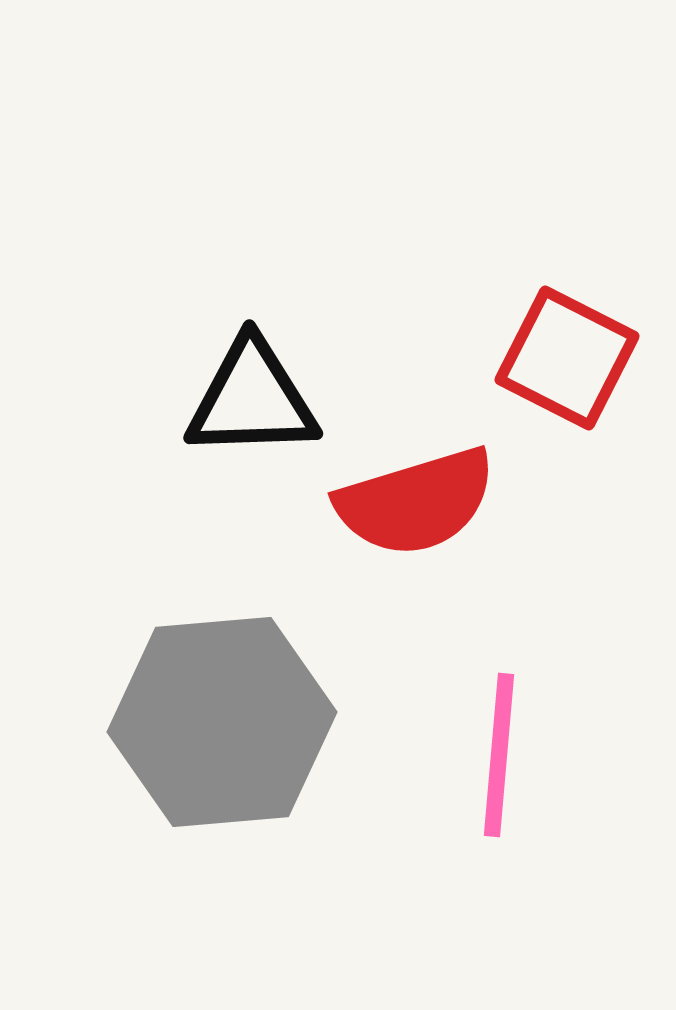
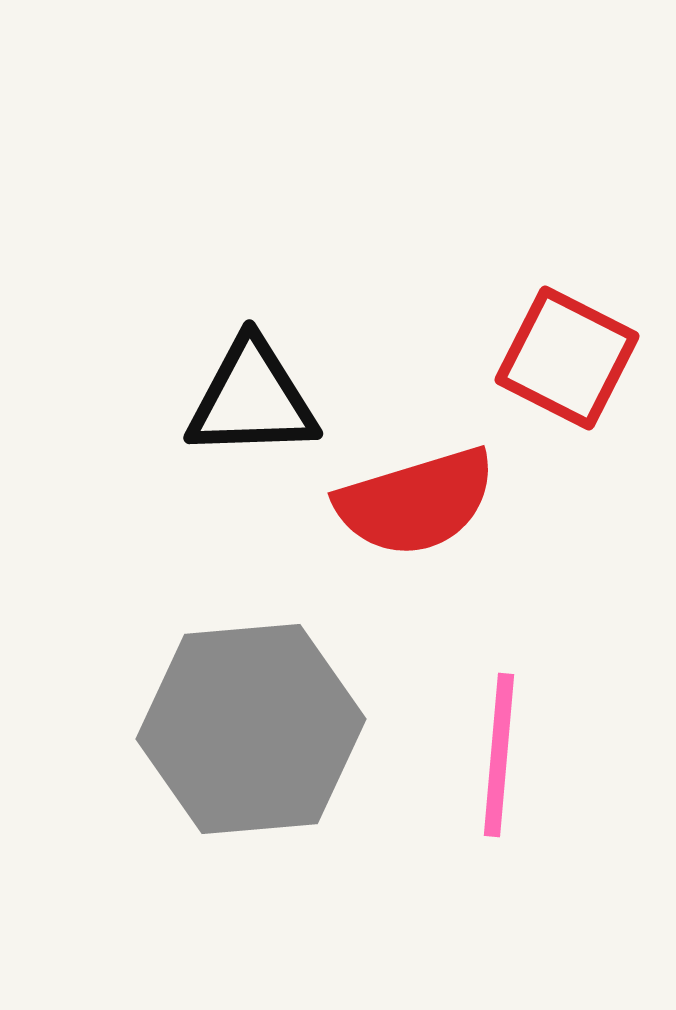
gray hexagon: moved 29 px right, 7 px down
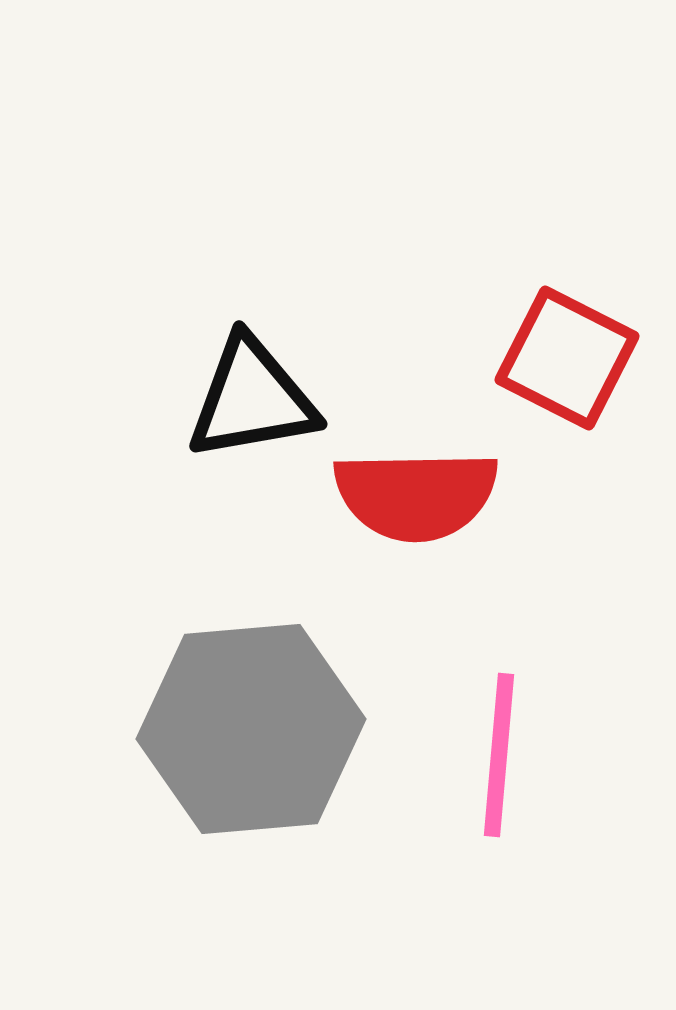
black triangle: rotated 8 degrees counterclockwise
red semicircle: moved 7 px up; rotated 16 degrees clockwise
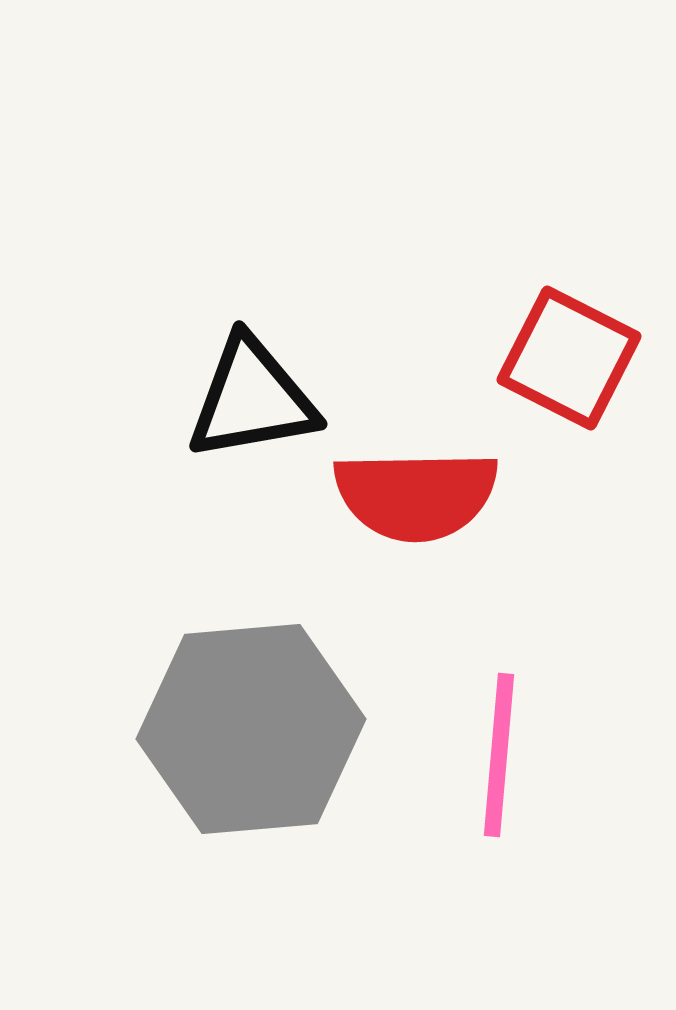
red square: moved 2 px right
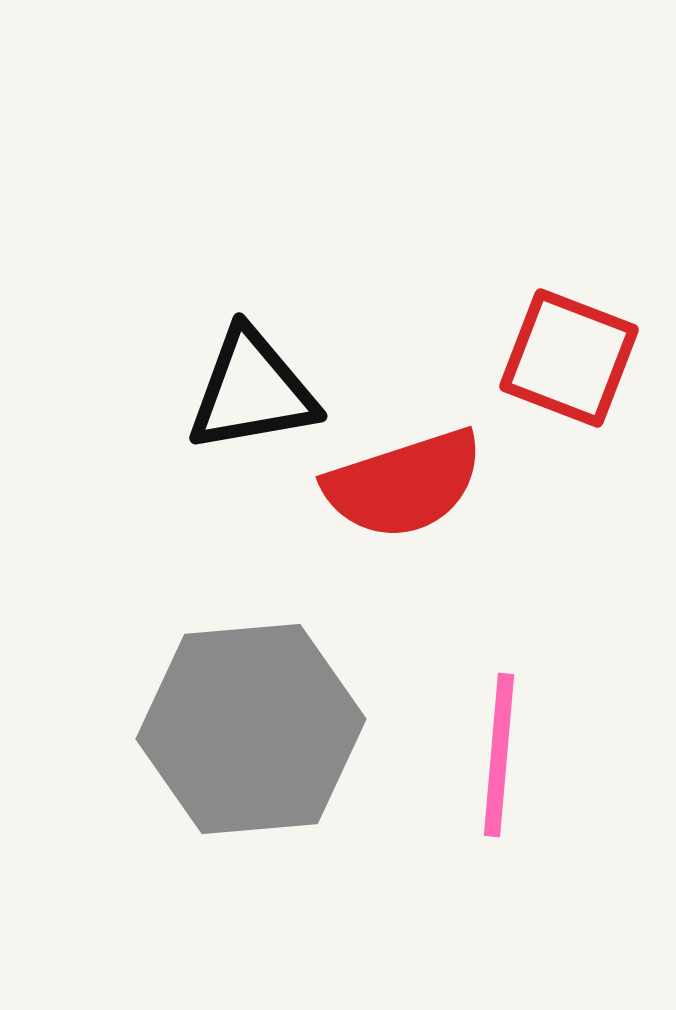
red square: rotated 6 degrees counterclockwise
black triangle: moved 8 px up
red semicircle: moved 12 px left, 11 px up; rotated 17 degrees counterclockwise
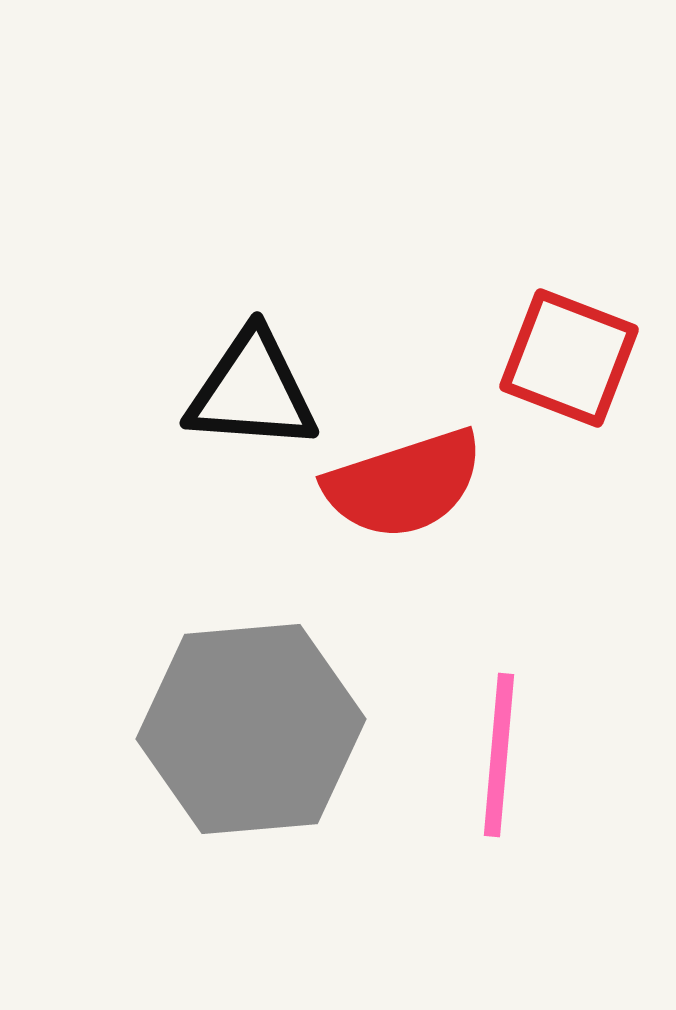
black triangle: rotated 14 degrees clockwise
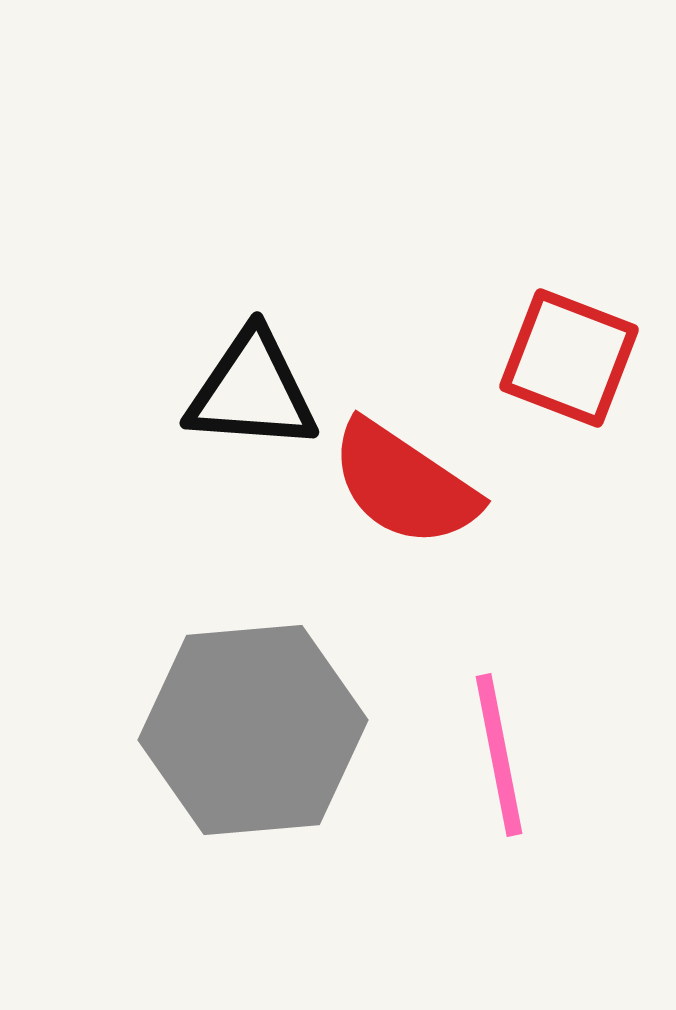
red semicircle: rotated 52 degrees clockwise
gray hexagon: moved 2 px right, 1 px down
pink line: rotated 16 degrees counterclockwise
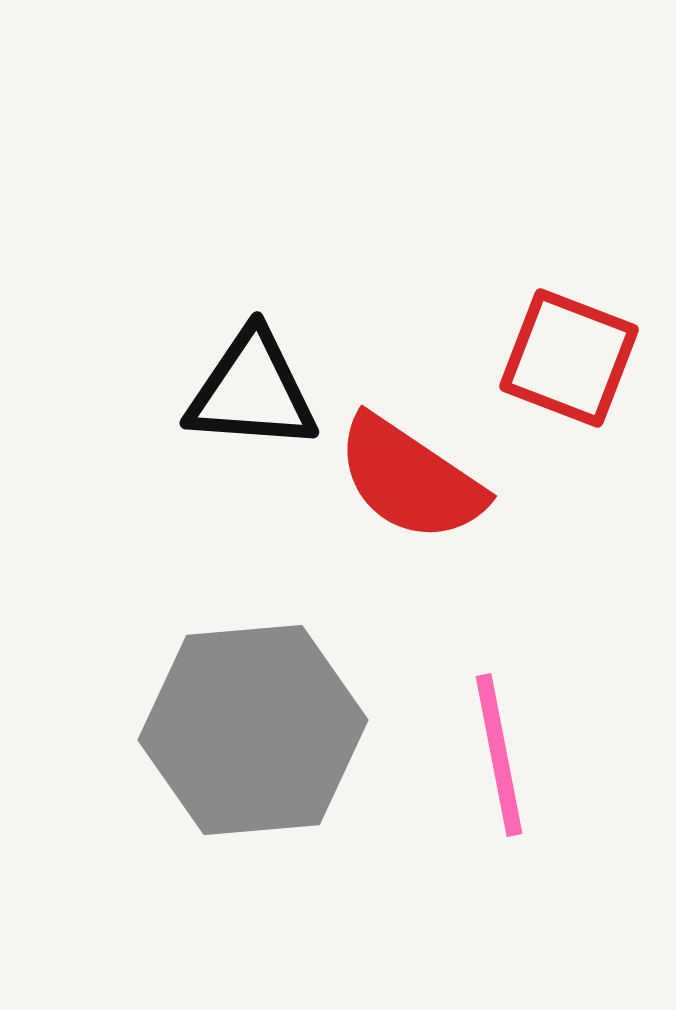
red semicircle: moved 6 px right, 5 px up
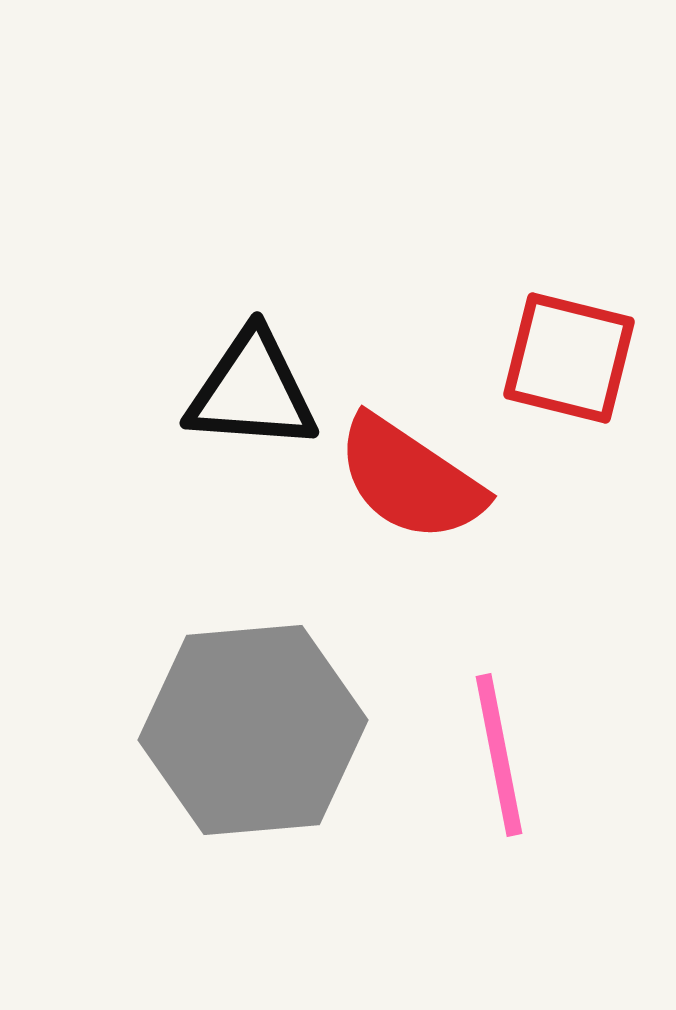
red square: rotated 7 degrees counterclockwise
